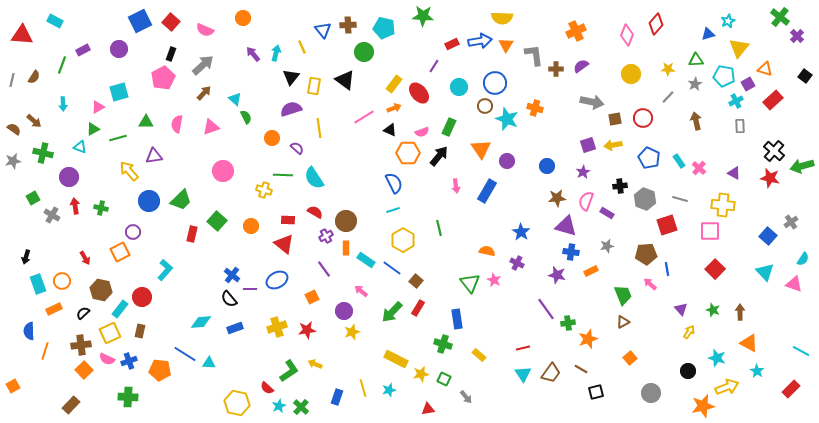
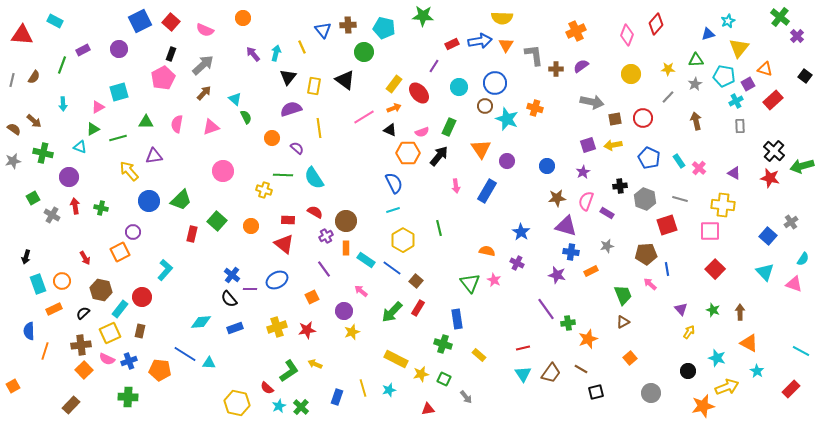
black triangle at (291, 77): moved 3 px left
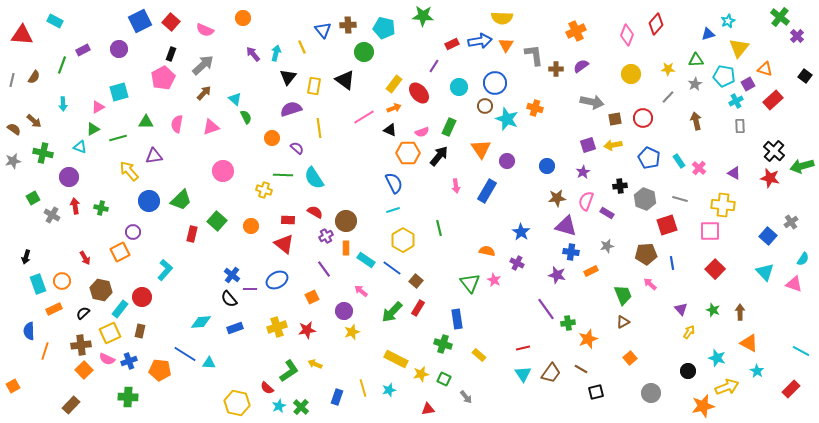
blue line at (667, 269): moved 5 px right, 6 px up
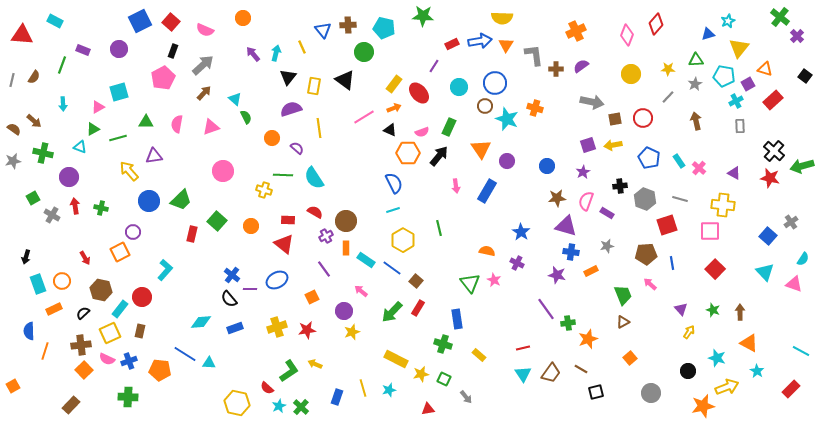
purple rectangle at (83, 50): rotated 48 degrees clockwise
black rectangle at (171, 54): moved 2 px right, 3 px up
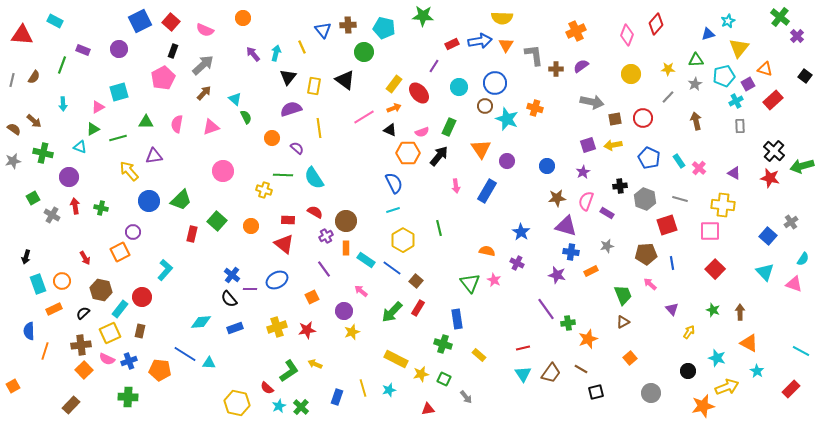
cyan pentagon at (724, 76): rotated 25 degrees counterclockwise
purple triangle at (681, 309): moved 9 px left
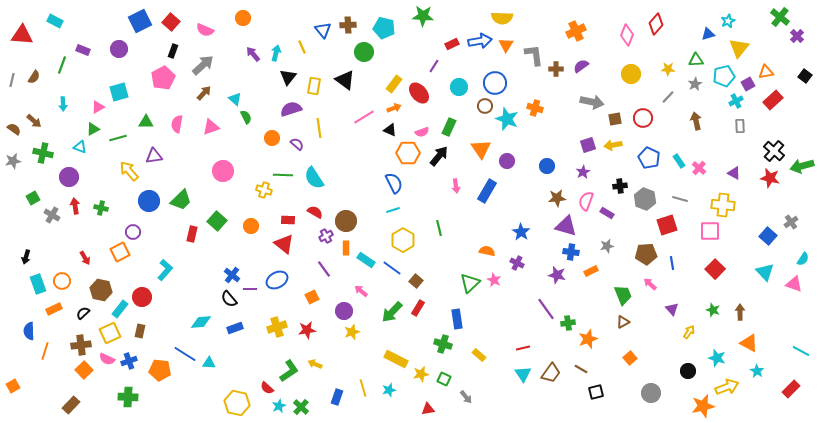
orange triangle at (765, 69): moved 1 px right, 3 px down; rotated 28 degrees counterclockwise
purple semicircle at (297, 148): moved 4 px up
green triangle at (470, 283): rotated 25 degrees clockwise
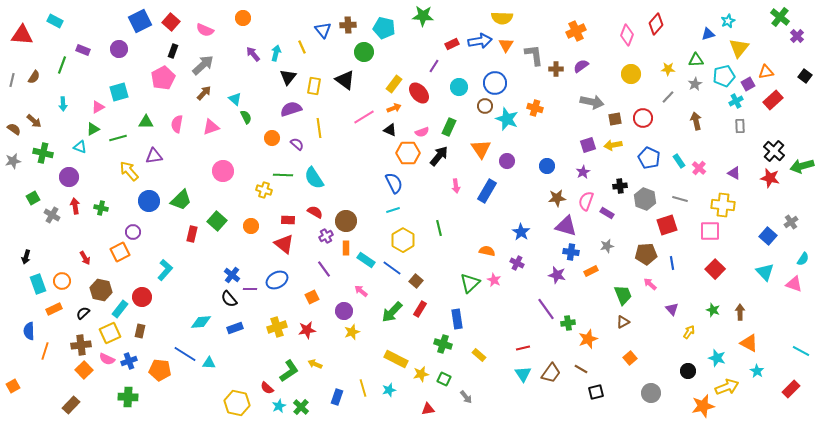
red rectangle at (418, 308): moved 2 px right, 1 px down
